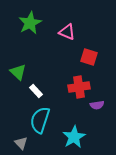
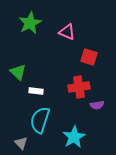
white rectangle: rotated 40 degrees counterclockwise
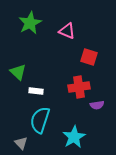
pink triangle: moved 1 px up
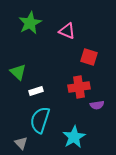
white rectangle: rotated 24 degrees counterclockwise
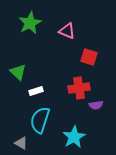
red cross: moved 1 px down
purple semicircle: moved 1 px left
gray triangle: rotated 16 degrees counterclockwise
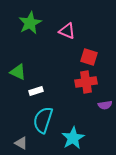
green triangle: rotated 18 degrees counterclockwise
red cross: moved 7 px right, 6 px up
purple semicircle: moved 9 px right
cyan semicircle: moved 3 px right
cyan star: moved 1 px left, 1 px down
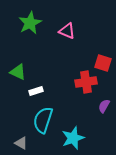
red square: moved 14 px right, 6 px down
purple semicircle: moved 1 px left, 1 px down; rotated 128 degrees clockwise
cyan star: rotated 10 degrees clockwise
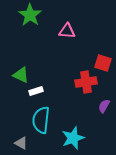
green star: moved 8 px up; rotated 10 degrees counterclockwise
pink triangle: rotated 18 degrees counterclockwise
green triangle: moved 3 px right, 3 px down
cyan semicircle: moved 2 px left; rotated 12 degrees counterclockwise
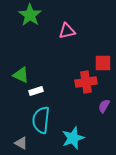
pink triangle: rotated 18 degrees counterclockwise
red square: rotated 18 degrees counterclockwise
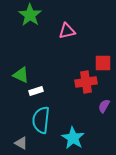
cyan star: rotated 20 degrees counterclockwise
